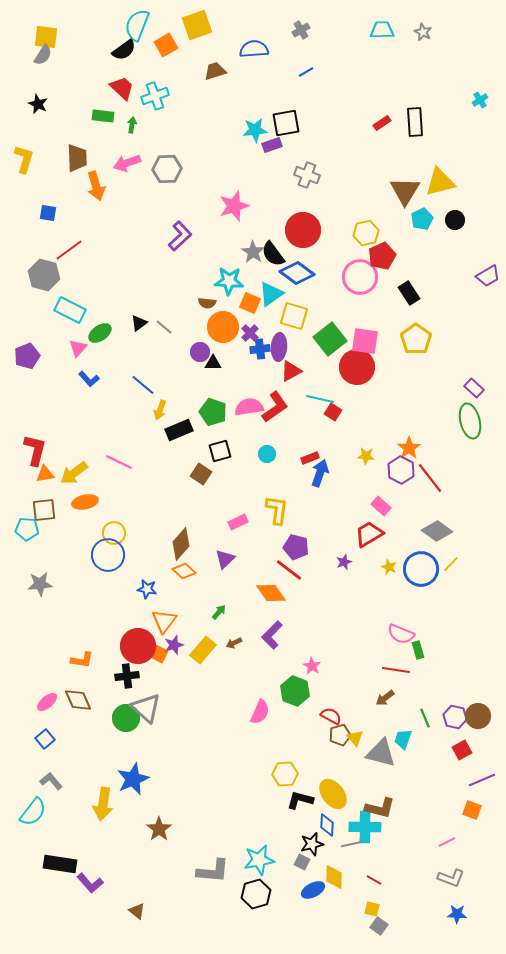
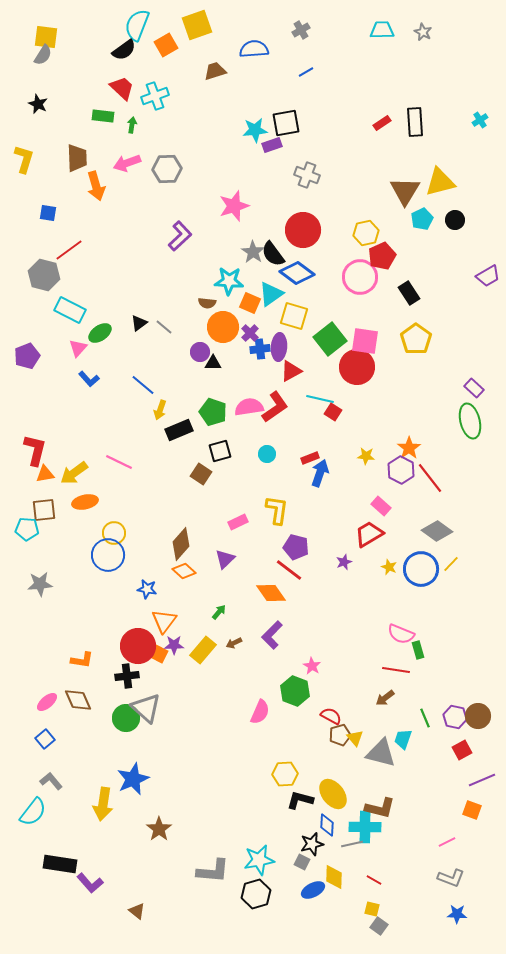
cyan cross at (480, 100): moved 20 px down
purple star at (174, 645): rotated 18 degrees clockwise
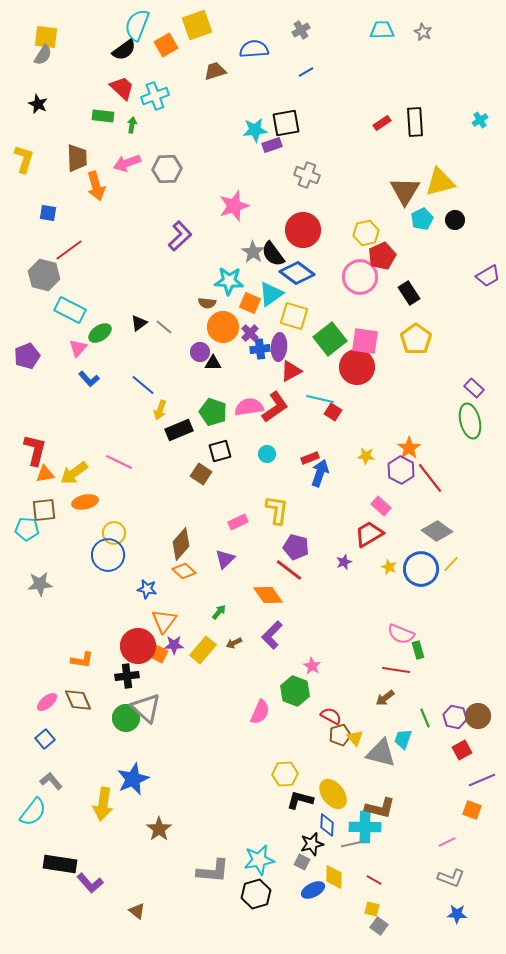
orange diamond at (271, 593): moved 3 px left, 2 px down
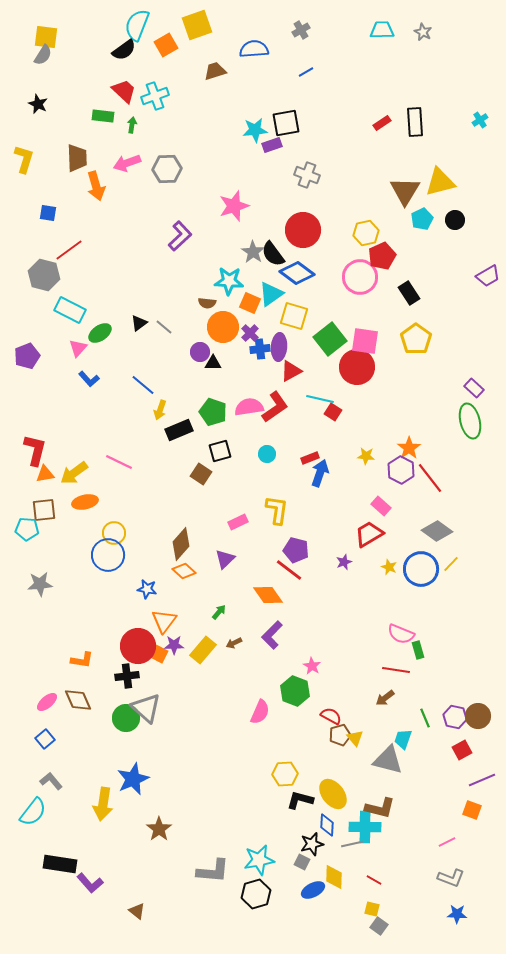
red trapezoid at (122, 88): moved 2 px right, 3 px down
purple pentagon at (296, 547): moved 3 px down
gray triangle at (381, 753): moved 7 px right, 7 px down
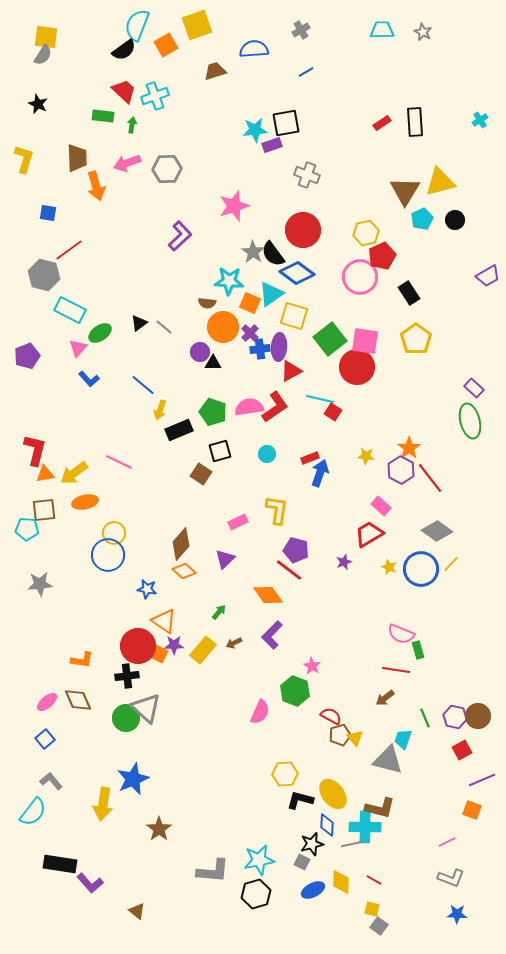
orange triangle at (164, 621): rotated 32 degrees counterclockwise
yellow diamond at (334, 877): moved 7 px right, 5 px down
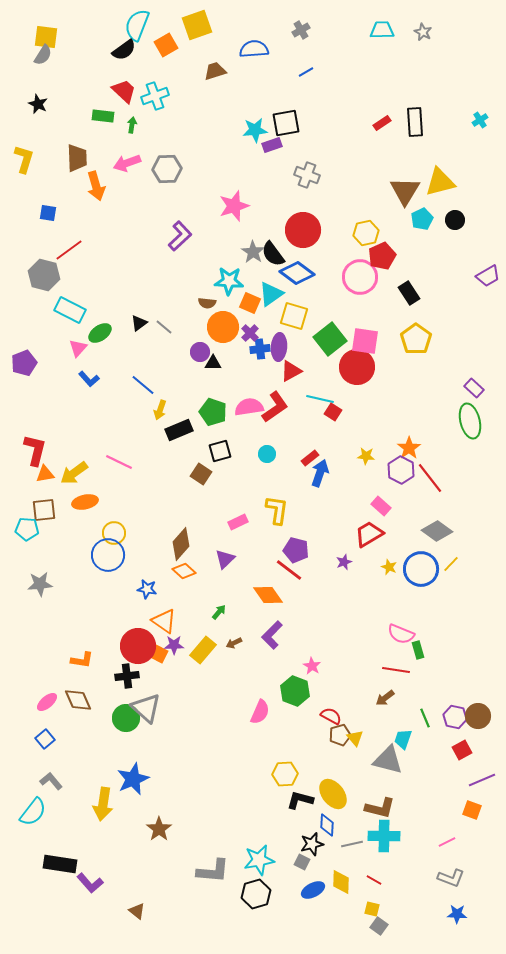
purple pentagon at (27, 356): moved 3 px left, 7 px down
red rectangle at (310, 458): rotated 18 degrees counterclockwise
cyan cross at (365, 827): moved 19 px right, 9 px down
